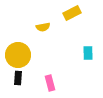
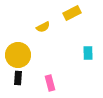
yellow semicircle: rotated 16 degrees counterclockwise
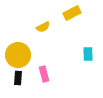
cyan rectangle: moved 1 px down
pink rectangle: moved 6 px left, 9 px up
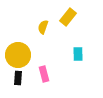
yellow rectangle: moved 4 px left, 4 px down; rotated 24 degrees counterclockwise
yellow semicircle: rotated 136 degrees clockwise
cyan rectangle: moved 10 px left
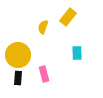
cyan rectangle: moved 1 px left, 1 px up
